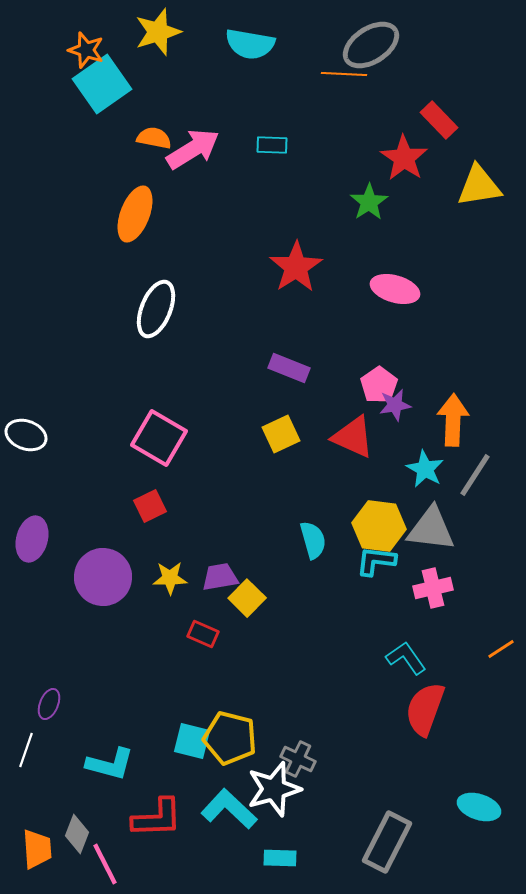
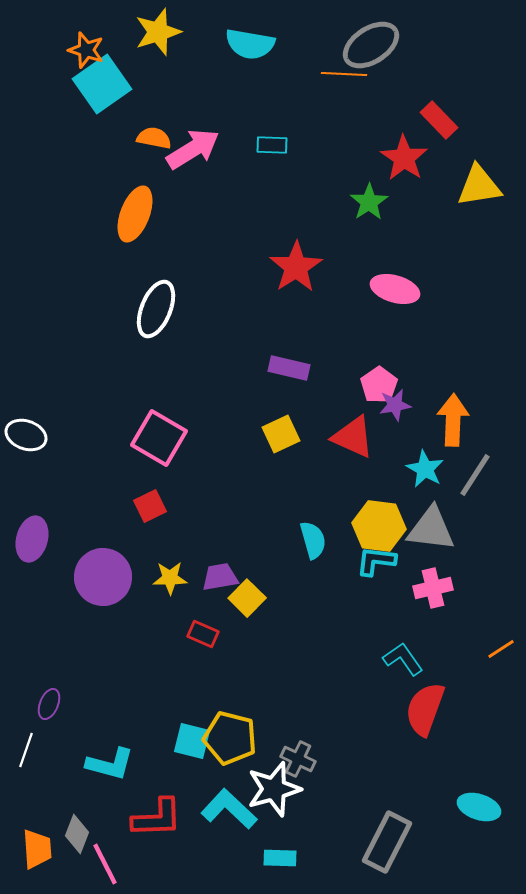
purple rectangle at (289, 368): rotated 9 degrees counterclockwise
cyan L-shape at (406, 658): moved 3 px left, 1 px down
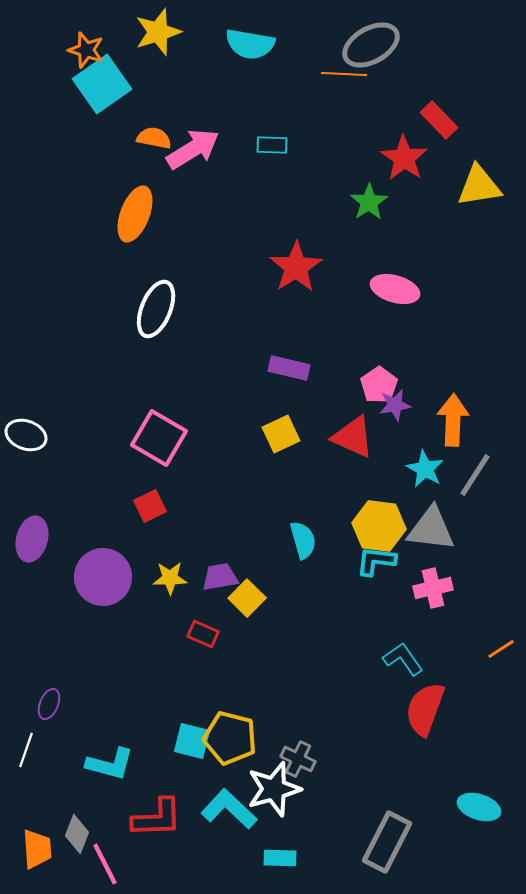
gray ellipse at (371, 45): rotated 4 degrees clockwise
cyan semicircle at (313, 540): moved 10 px left
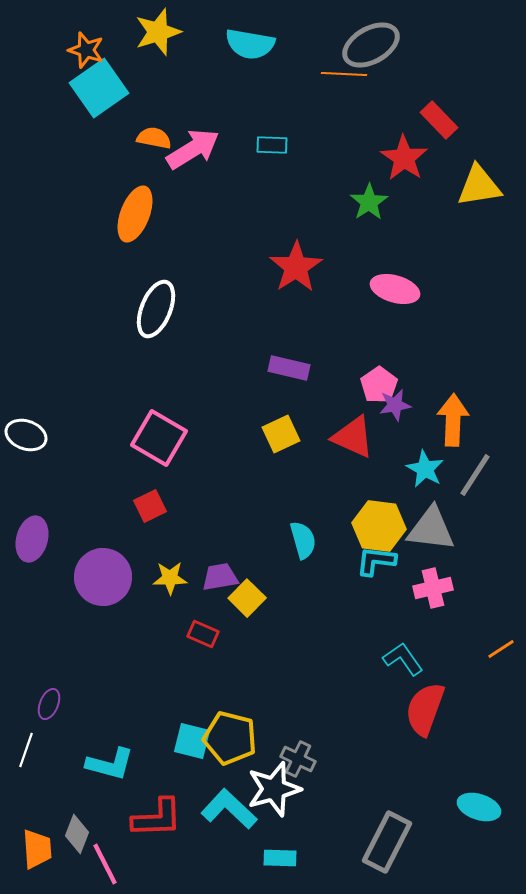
cyan square at (102, 84): moved 3 px left, 4 px down
